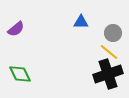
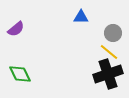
blue triangle: moved 5 px up
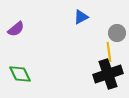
blue triangle: rotated 28 degrees counterclockwise
gray circle: moved 4 px right
yellow line: rotated 42 degrees clockwise
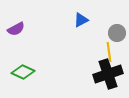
blue triangle: moved 3 px down
purple semicircle: rotated 12 degrees clockwise
green diamond: moved 3 px right, 2 px up; rotated 40 degrees counterclockwise
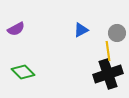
blue triangle: moved 10 px down
yellow line: moved 1 px left, 1 px up
green diamond: rotated 20 degrees clockwise
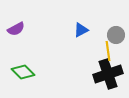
gray circle: moved 1 px left, 2 px down
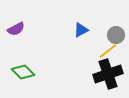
yellow line: rotated 60 degrees clockwise
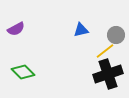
blue triangle: rotated 14 degrees clockwise
yellow line: moved 3 px left
